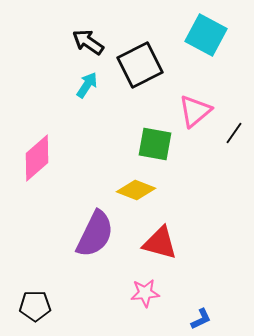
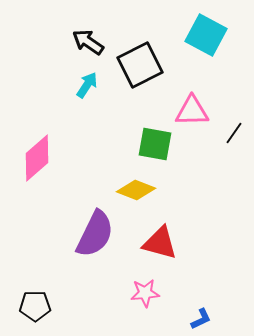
pink triangle: moved 3 px left; rotated 39 degrees clockwise
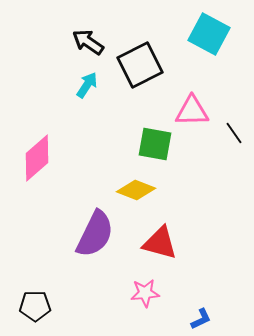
cyan square: moved 3 px right, 1 px up
black line: rotated 70 degrees counterclockwise
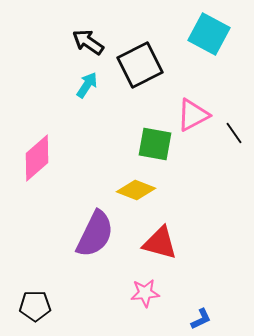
pink triangle: moved 1 px right, 4 px down; rotated 27 degrees counterclockwise
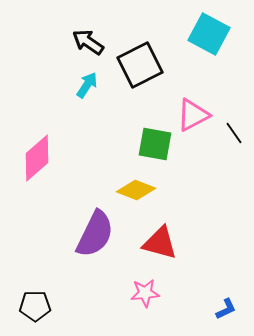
blue L-shape: moved 25 px right, 10 px up
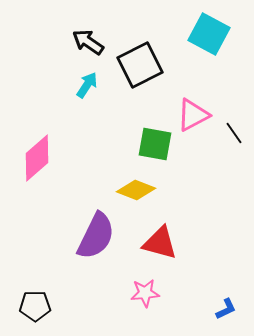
purple semicircle: moved 1 px right, 2 px down
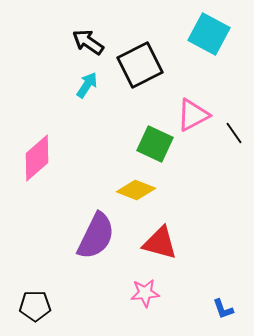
green square: rotated 15 degrees clockwise
blue L-shape: moved 3 px left; rotated 95 degrees clockwise
